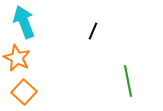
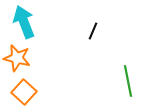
orange star: rotated 12 degrees counterclockwise
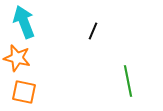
orange square: rotated 30 degrees counterclockwise
